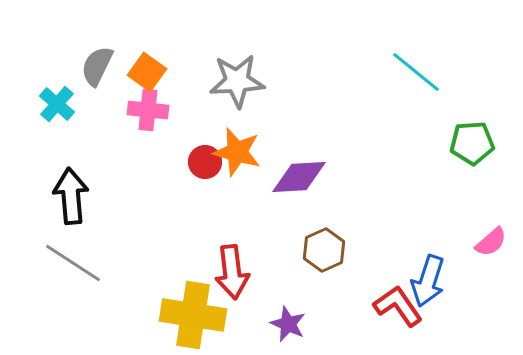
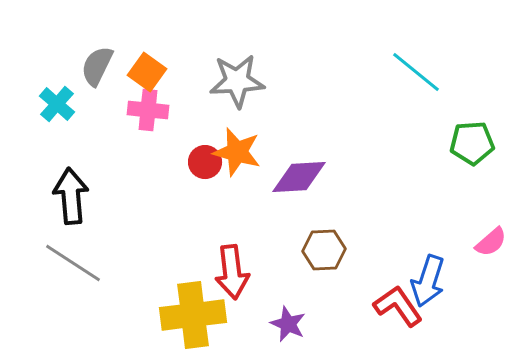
brown hexagon: rotated 21 degrees clockwise
yellow cross: rotated 16 degrees counterclockwise
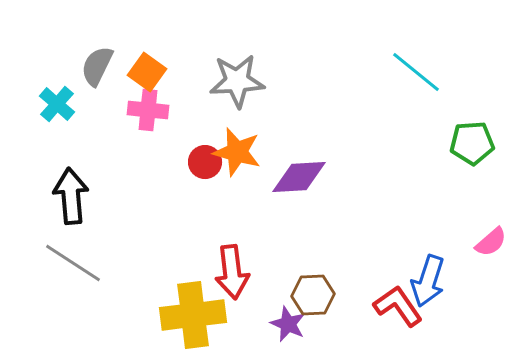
brown hexagon: moved 11 px left, 45 px down
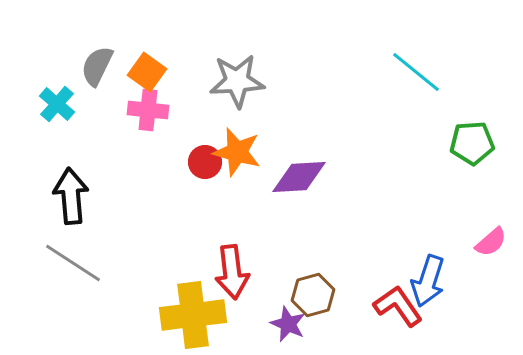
brown hexagon: rotated 12 degrees counterclockwise
